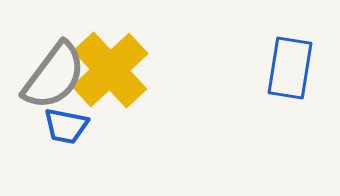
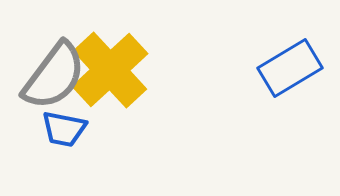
blue rectangle: rotated 50 degrees clockwise
blue trapezoid: moved 2 px left, 3 px down
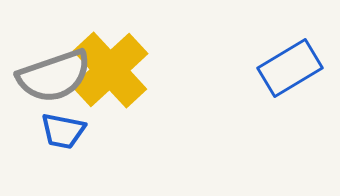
gray semicircle: rotated 34 degrees clockwise
blue trapezoid: moved 1 px left, 2 px down
